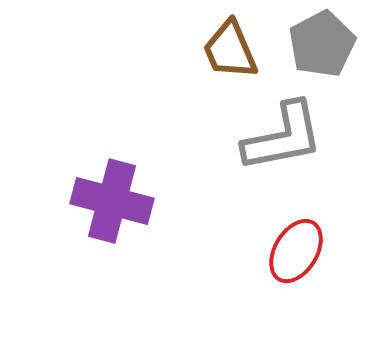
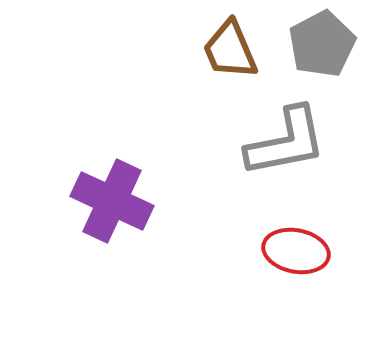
gray L-shape: moved 3 px right, 5 px down
purple cross: rotated 10 degrees clockwise
red ellipse: rotated 70 degrees clockwise
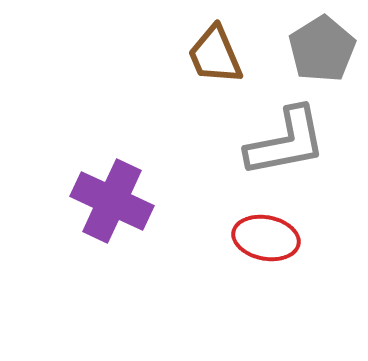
gray pentagon: moved 5 px down; rotated 4 degrees counterclockwise
brown trapezoid: moved 15 px left, 5 px down
red ellipse: moved 30 px left, 13 px up
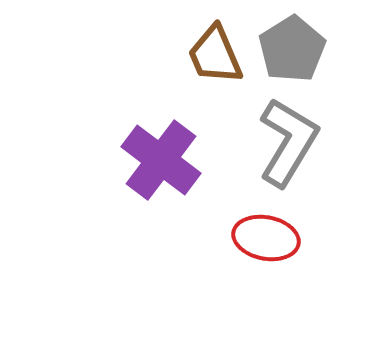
gray pentagon: moved 30 px left
gray L-shape: moved 2 px right; rotated 48 degrees counterclockwise
purple cross: moved 49 px right, 41 px up; rotated 12 degrees clockwise
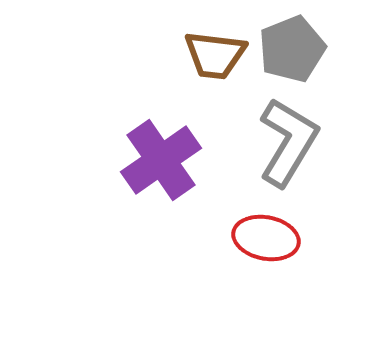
gray pentagon: rotated 10 degrees clockwise
brown trapezoid: rotated 60 degrees counterclockwise
purple cross: rotated 18 degrees clockwise
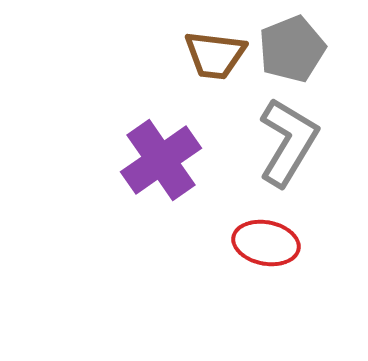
red ellipse: moved 5 px down
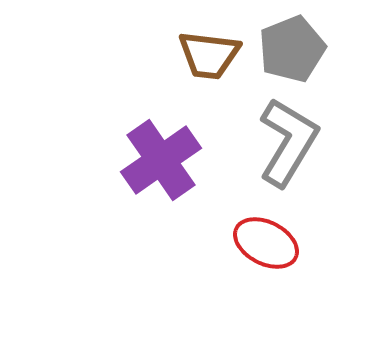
brown trapezoid: moved 6 px left
red ellipse: rotated 16 degrees clockwise
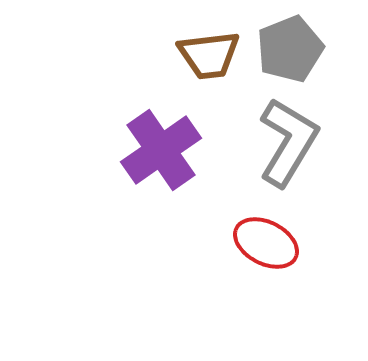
gray pentagon: moved 2 px left
brown trapezoid: rotated 14 degrees counterclockwise
purple cross: moved 10 px up
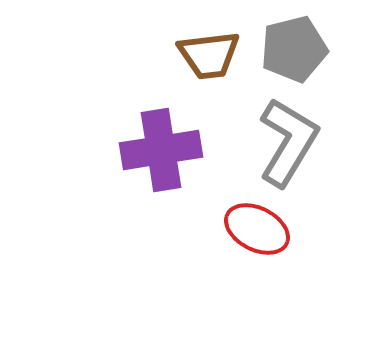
gray pentagon: moved 4 px right; rotated 8 degrees clockwise
purple cross: rotated 26 degrees clockwise
red ellipse: moved 9 px left, 14 px up
